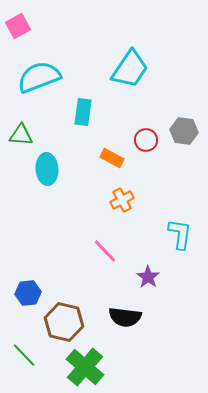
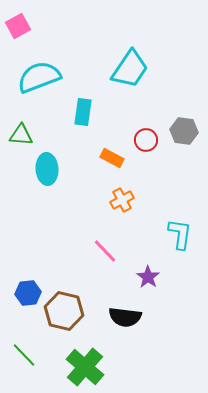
brown hexagon: moved 11 px up
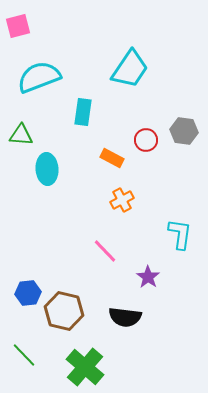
pink square: rotated 15 degrees clockwise
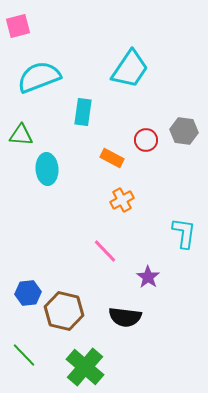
cyan L-shape: moved 4 px right, 1 px up
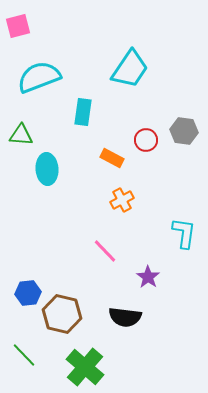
brown hexagon: moved 2 px left, 3 px down
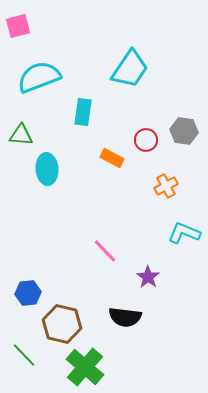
orange cross: moved 44 px right, 14 px up
cyan L-shape: rotated 76 degrees counterclockwise
brown hexagon: moved 10 px down
